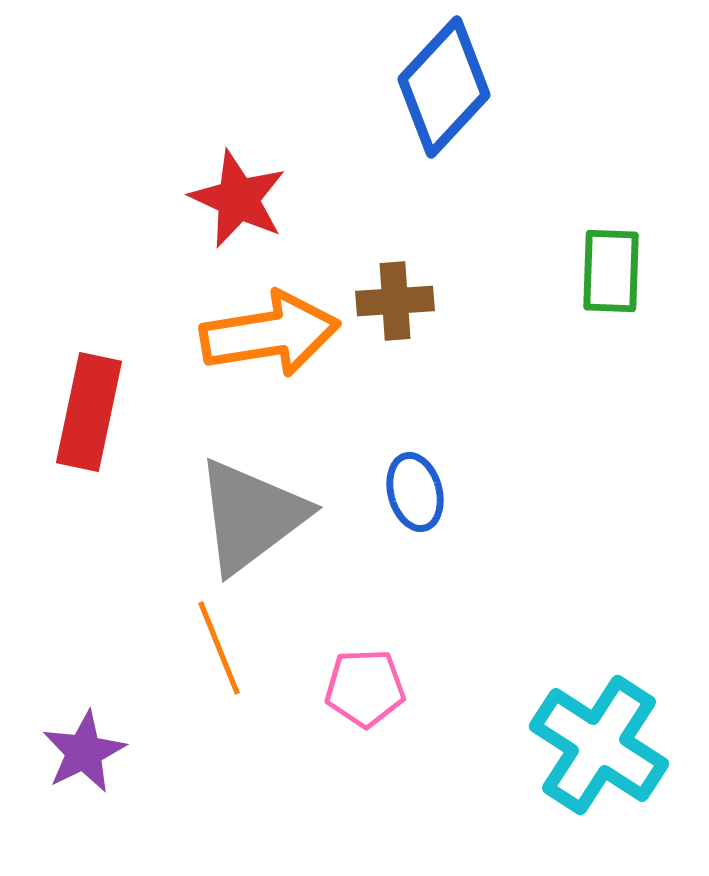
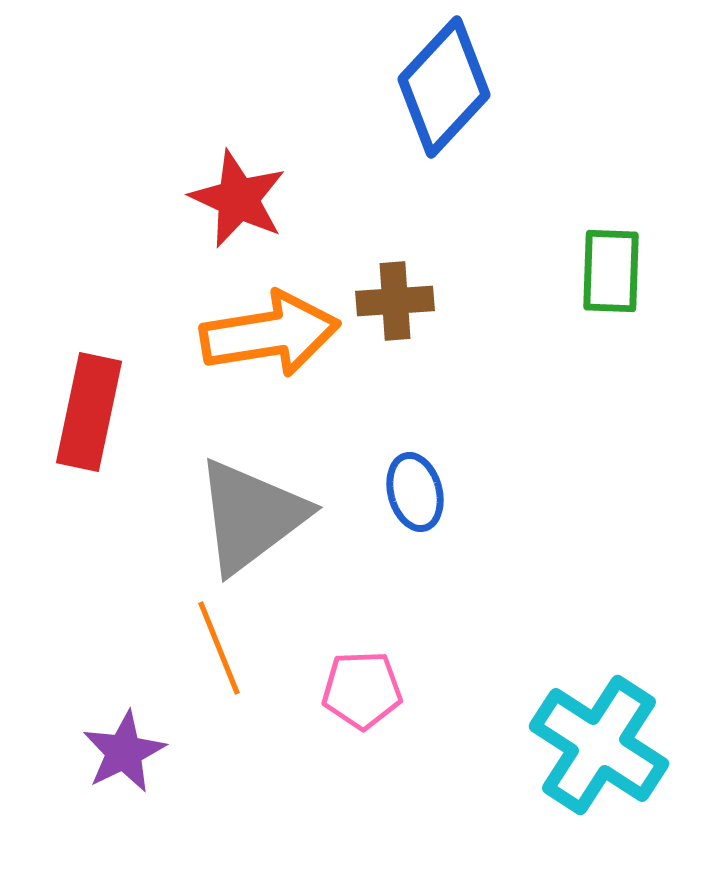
pink pentagon: moved 3 px left, 2 px down
purple star: moved 40 px right
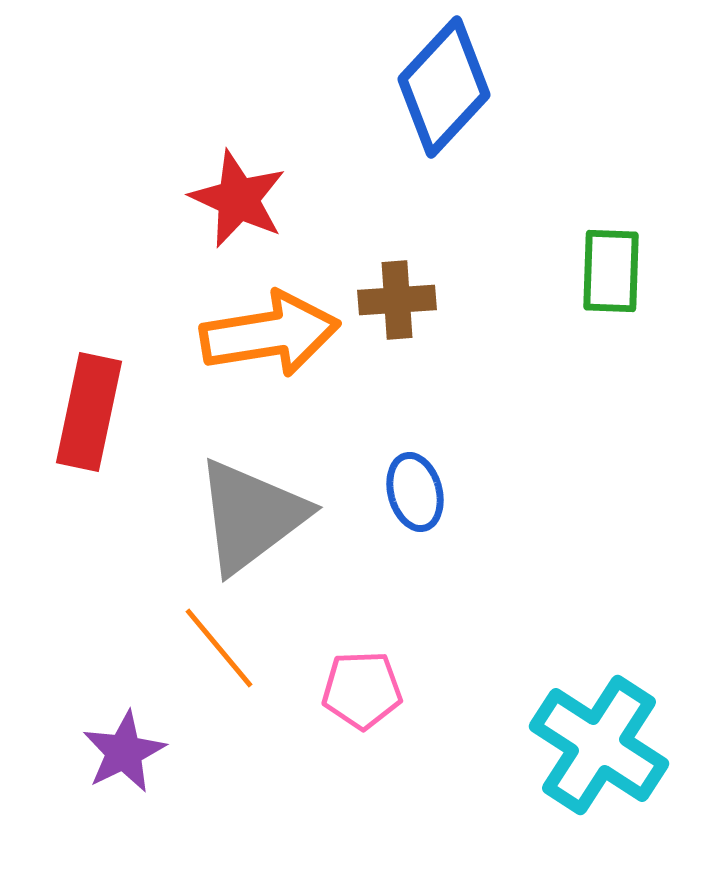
brown cross: moved 2 px right, 1 px up
orange line: rotated 18 degrees counterclockwise
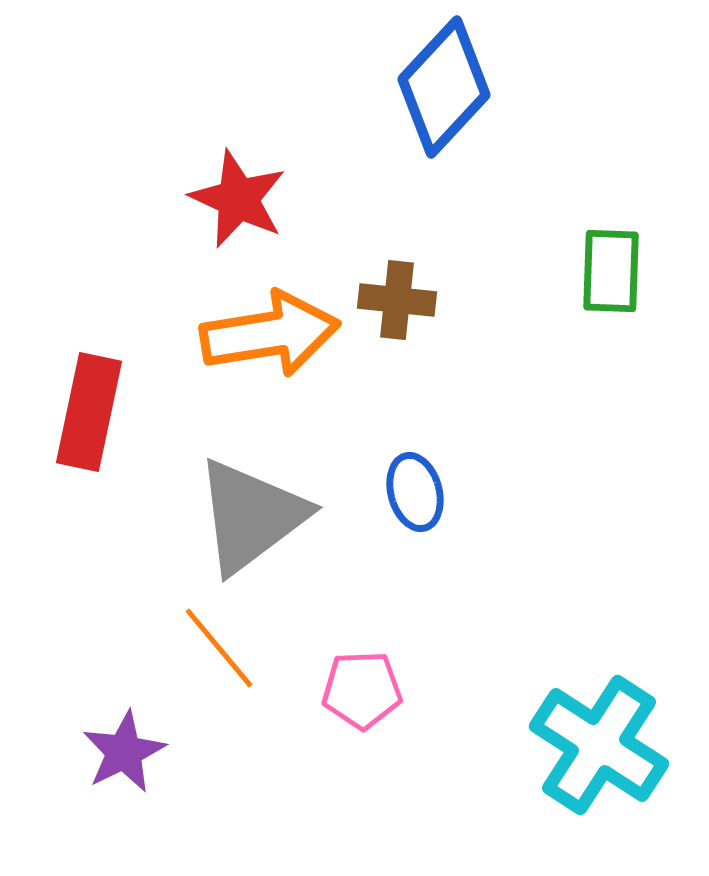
brown cross: rotated 10 degrees clockwise
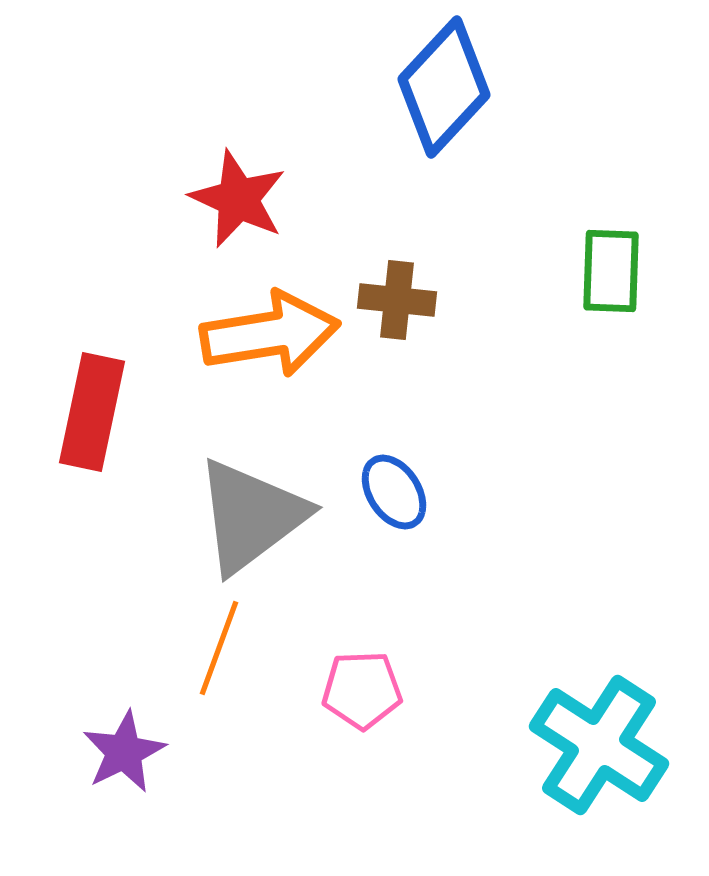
red rectangle: moved 3 px right
blue ellipse: moved 21 px left; rotated 18 degrees counterclockwise
orange line: rotated 60 degrees clockwise
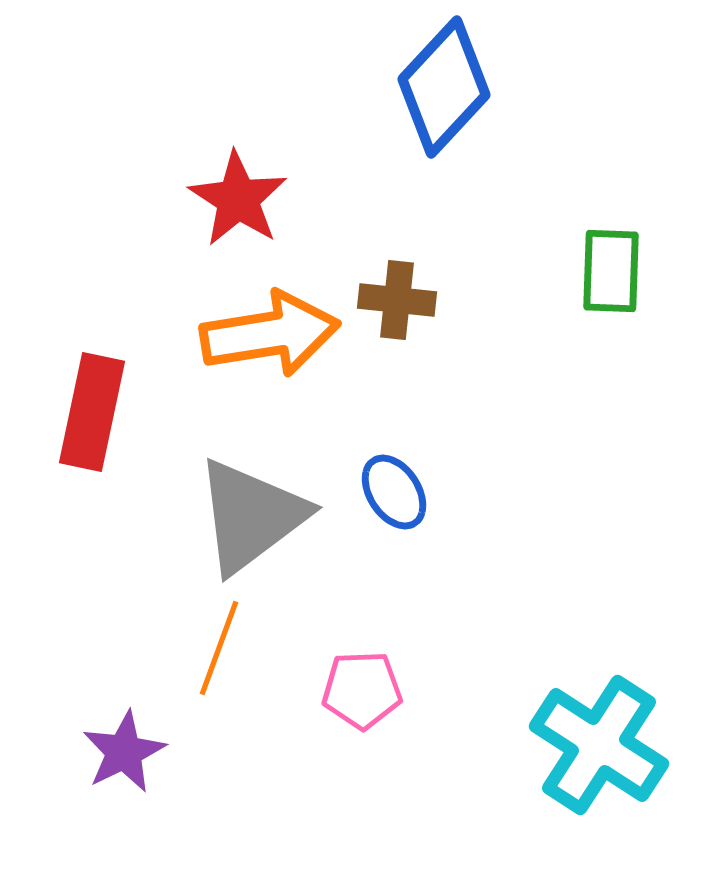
red star: rotated 8 degrees clockwise
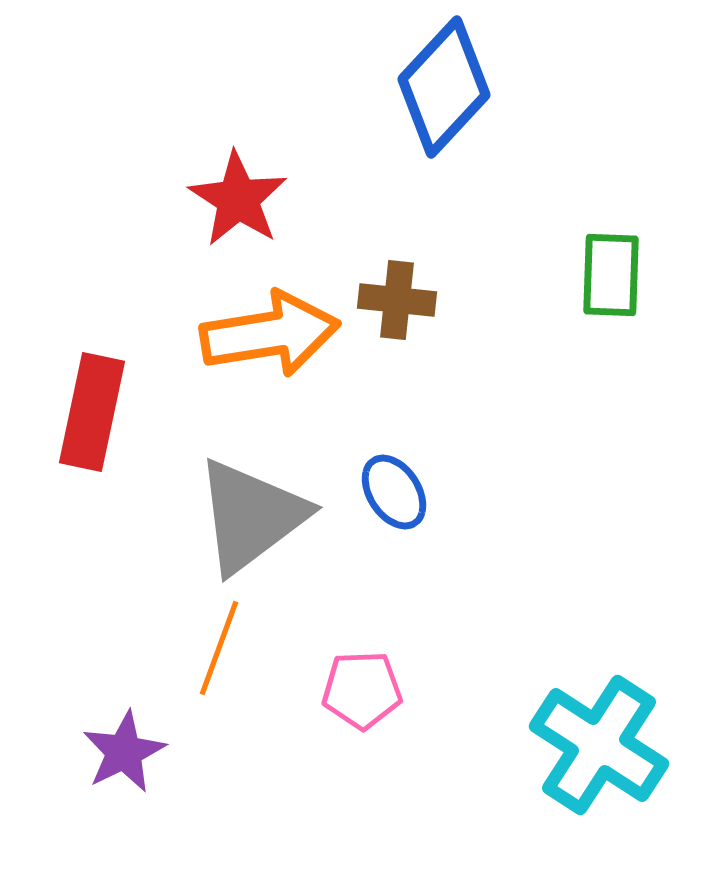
green rectangle: moved 4 px down
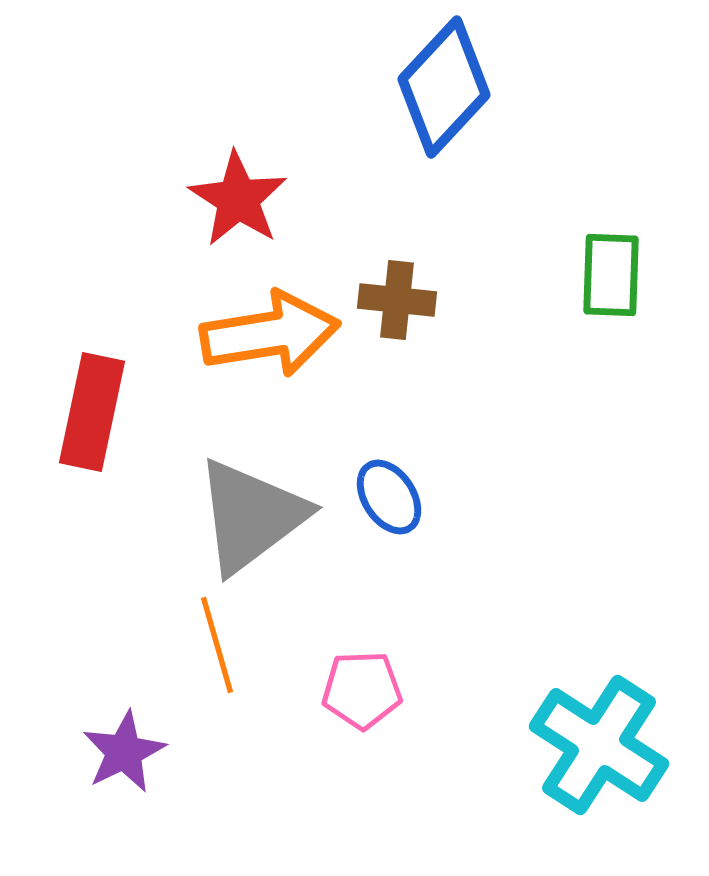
blue ellipse: moved 5 px left, 5 px down
orange line: moved 2 px left, 3 px up; rotated 36 degrees counterclockwise
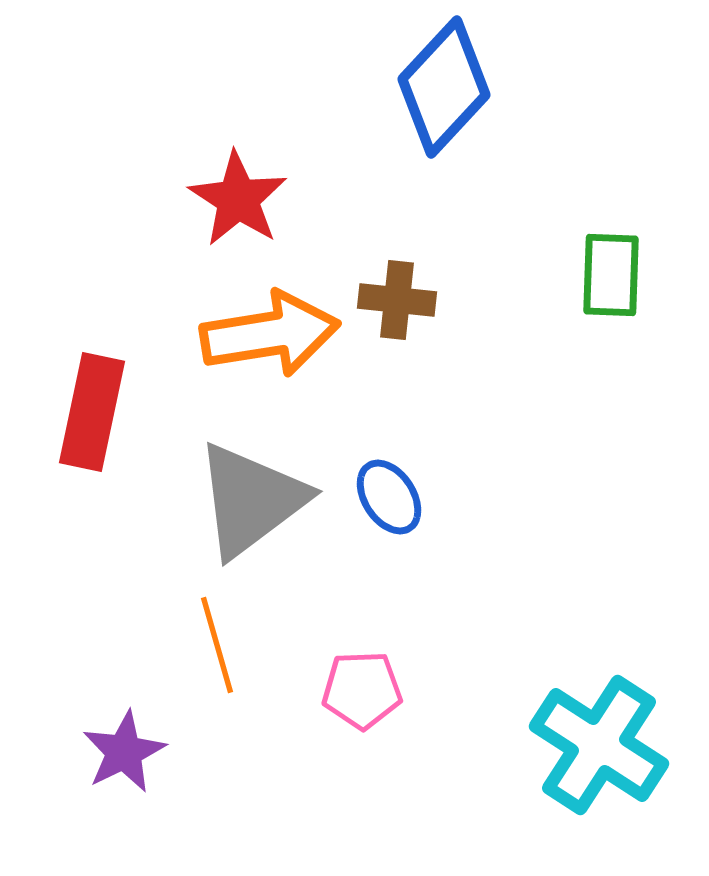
gray triangle: moved 16 px up
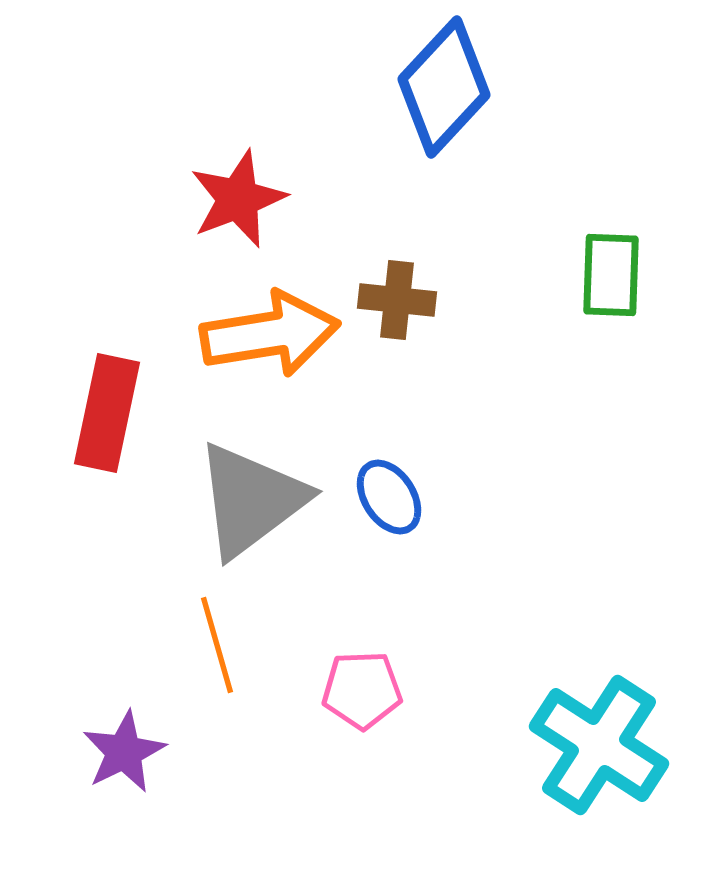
red star: rotated 18 degrees clockwise
red rectangle: moved 15 px right, 1 px down
